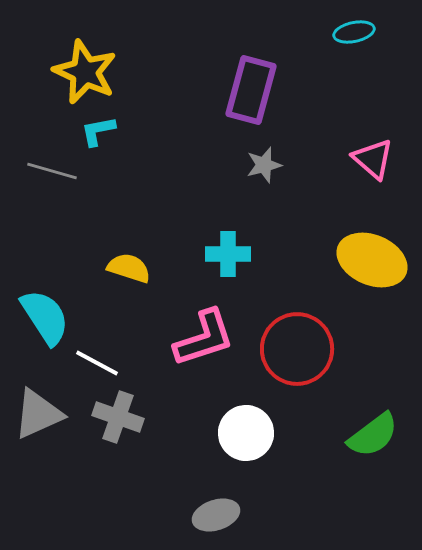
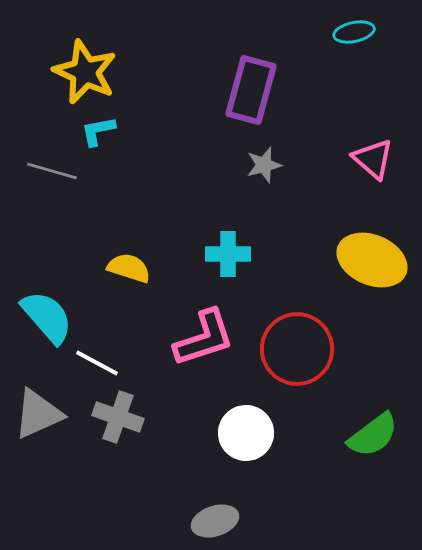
cyan semicircle: moved 2 px right; rotated 8 degrees counterclockwise
gray ellipse: moved 1 px left, 6 px down
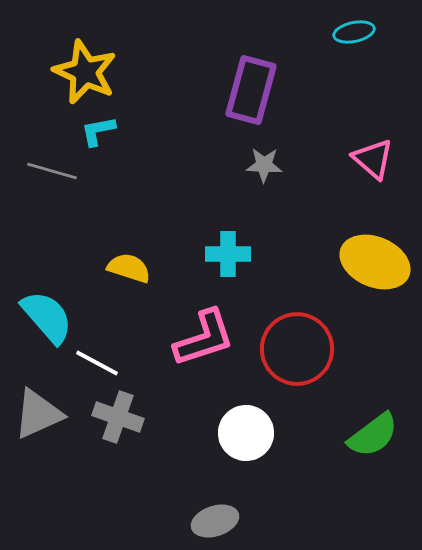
gray star: rotated 18 degrees clockwise
yellow ellipse: moved 3 px right, 2 px down
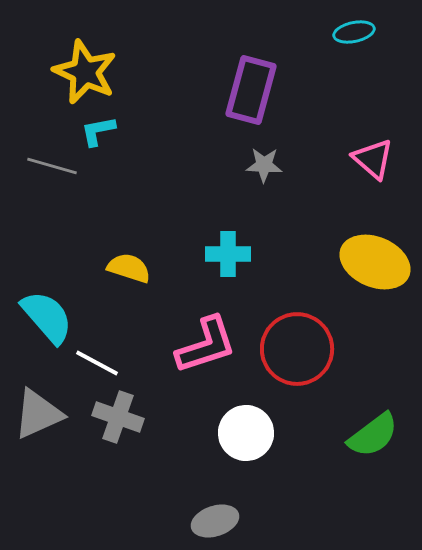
gray line: moved 5 px up
pink L-shape: moved 2 px right, 7 px down
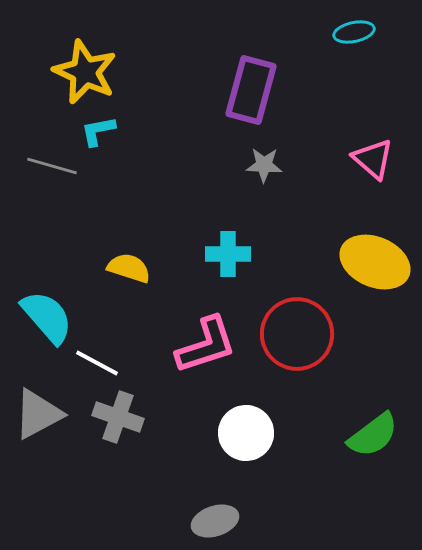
red circle: moved 15 px up
gray triangle: rotated 4 degrees counterclockwise
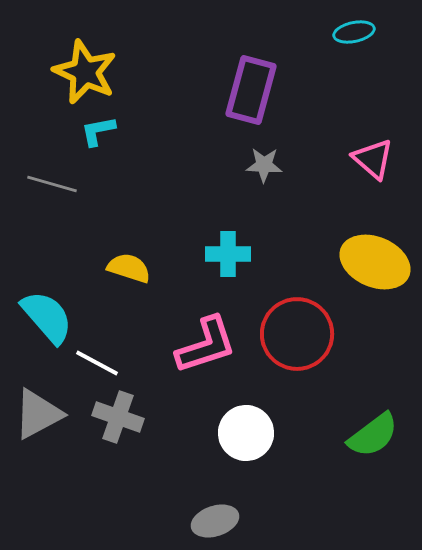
gray line: moved 18 px down
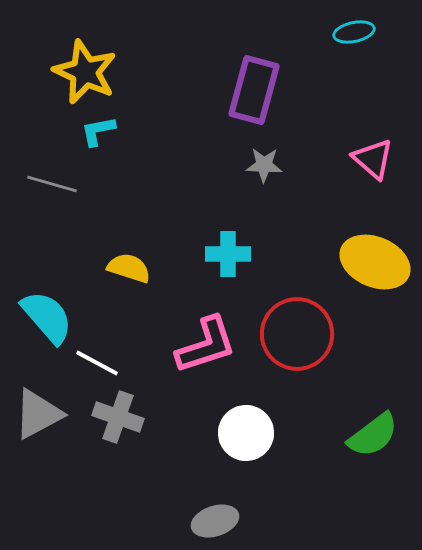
purple rectangle: moved 3 px right
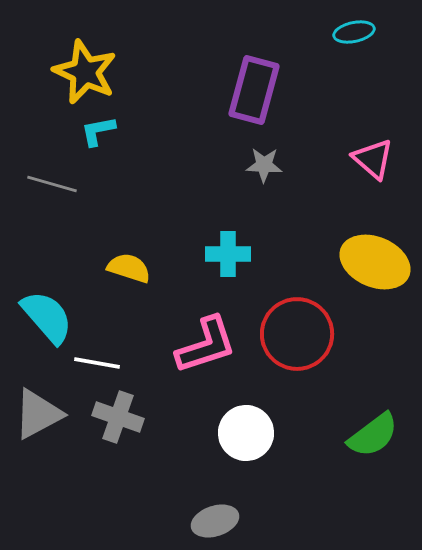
white line: rotated 18 degrees counterclockwise
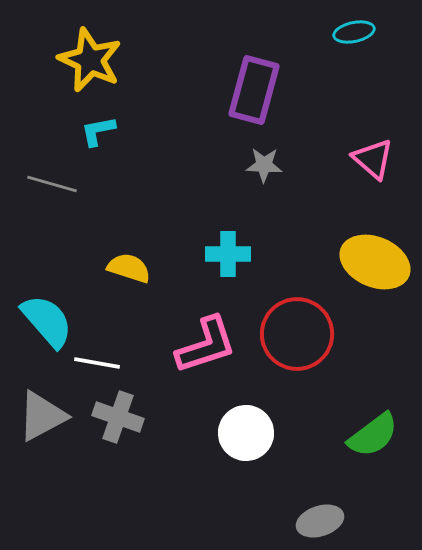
yellow star: moved 5 px right, 12 px up
cyan semicircle: moved 4 px down
gray triangle: moved 4 px right, 2 px down
gray ellipse: moved 105 px right
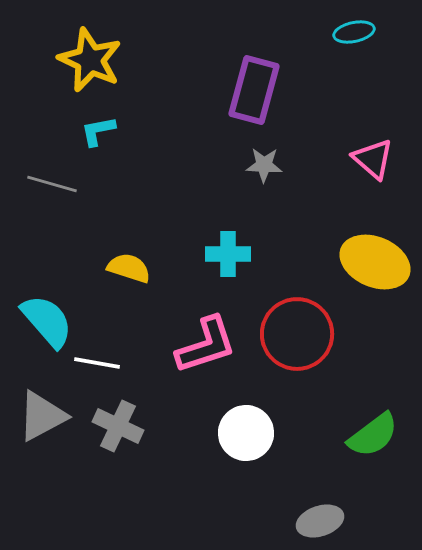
gray cross: moved 9 px down; rotated 6 degrees clockwise
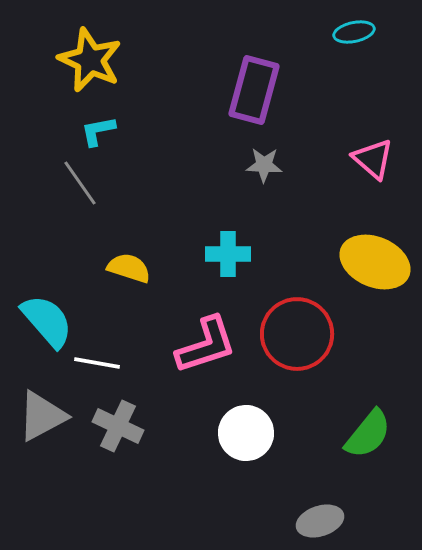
gray line: moved 28 px right, 1 px up; rotated 39 degrees clockwise
green semicircle: moved 5 px left, 1 px up; rotated 14 degrees counterclockwise
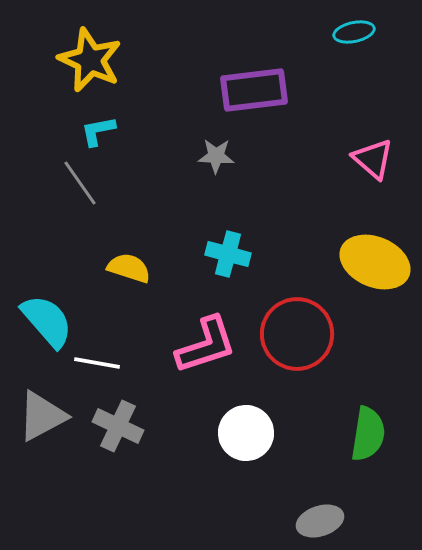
purple rectangle: rotated 68 degrees clockwise
gray star: moved 48 px left, 9 px up
cyan cross: rotated 15 degrees clockwise
green semicircle: rotated 30 degrees counterclockwise
